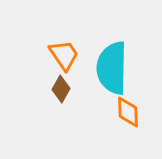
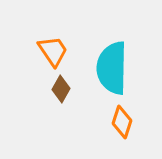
orange trapezoid: moved 11 px left, 4 px up
orange diamond: moved 6 px left, 10 px down; rotated 20 degrees clockwise
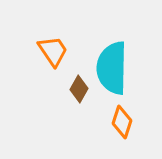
brown diamond: moved 18 px right
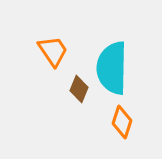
brown diamond: rotated 8 degrees counterclockwise
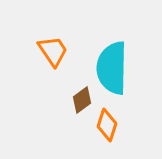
brown diamond: moved 3 px right, 11 px down; rotated 32 degrees clockwise
orange diamond: moved 15 px left, 3 px down
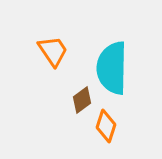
orange diamond: moved 1 px left, 1 px down
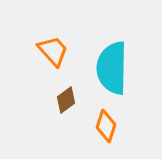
orange trapezoid: rotated 8 degrees counterclockwise
brown diamond: moved 16 px left
